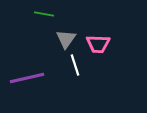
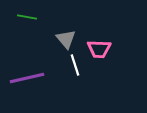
green line: moved 17 px left, 3 px down
gray triangle: rotated 15 degrees counterclockwise
pink trapezoid: moved 1 px right, 5 px down
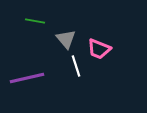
green line: moved 8 px right, 4 px down
pink trapezoid: rotated 20 degrees clockwise
white line: moved 1 px right, 1 px down
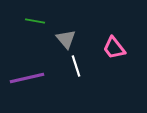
pink trapezoid: moved 15 px right, 1 px up; rotated 30 degrees clockwise
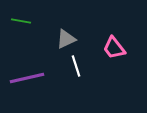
green line: moved 14 px left
gray triangle: rotated 45 degrees clockwise
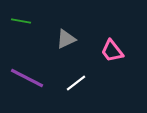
pink trapezoid: moved 2 px left, 3 px down
white line: moved 17 px down; rotated 70 degrees clockwise
purple line: rotated 40 degrees clockwise
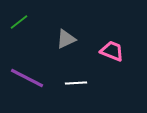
green line: moved 2 px left, 1 px down; rotated 48 degrees counterclockwise
pink trapezoid: rotated 150 degrees clockwise
white line: rotated 35 degrees clockwise
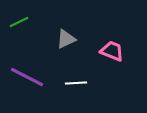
green line: rotated 12 degrees clockwise
purple line: moved 1 px up
